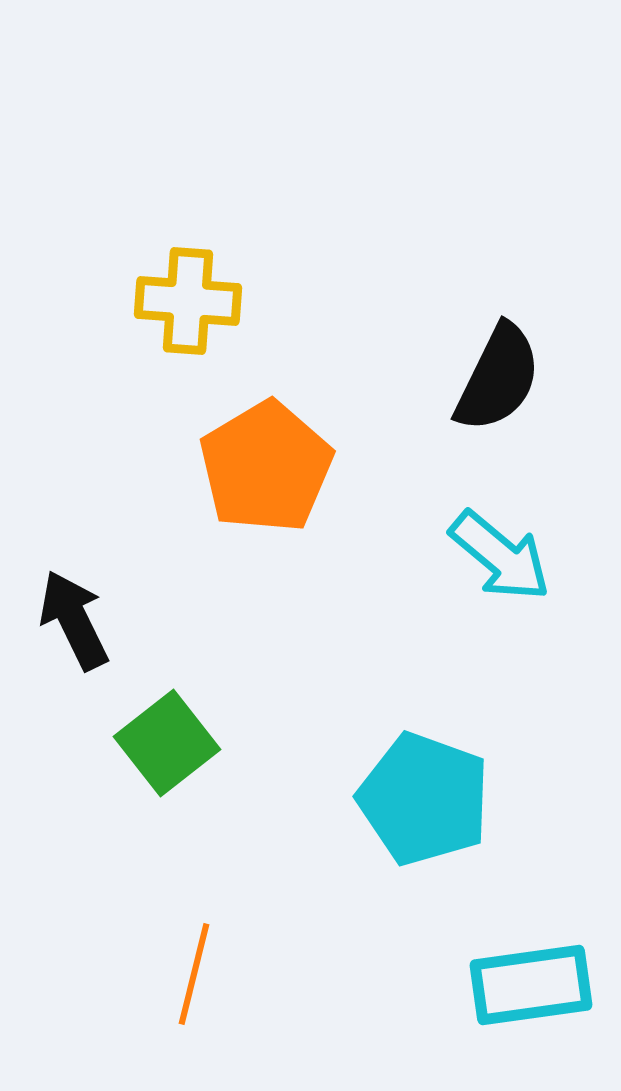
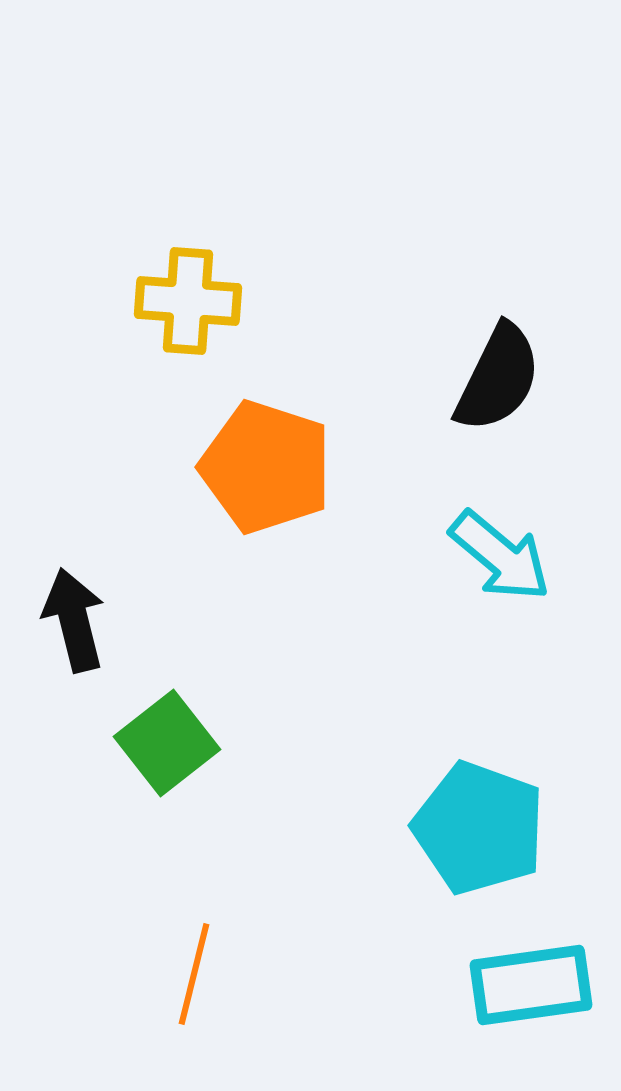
orange pentagon: rotated 23 degrees counterclockwise
black arrow: rotated 12 degrees clockwise
cyan pentagon: moved 55 px right, 29 px down
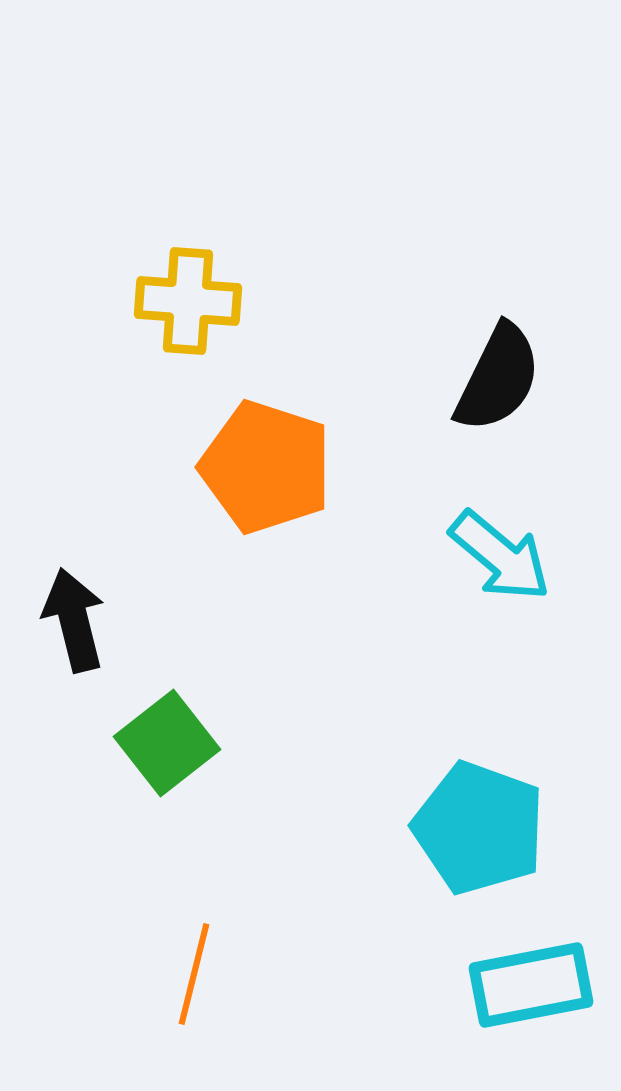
cyan rectangle: rotated 3 degrees counterclockwise
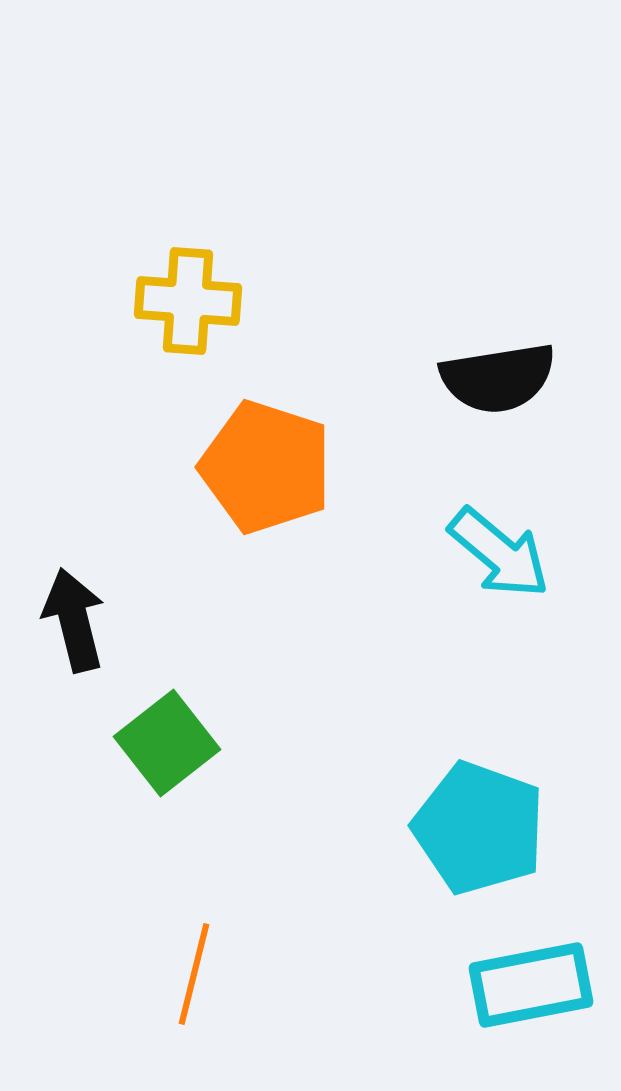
black semicircle: rotated 55 degrees clockwise
cyan arrow: moved 1 px left, 3 px up
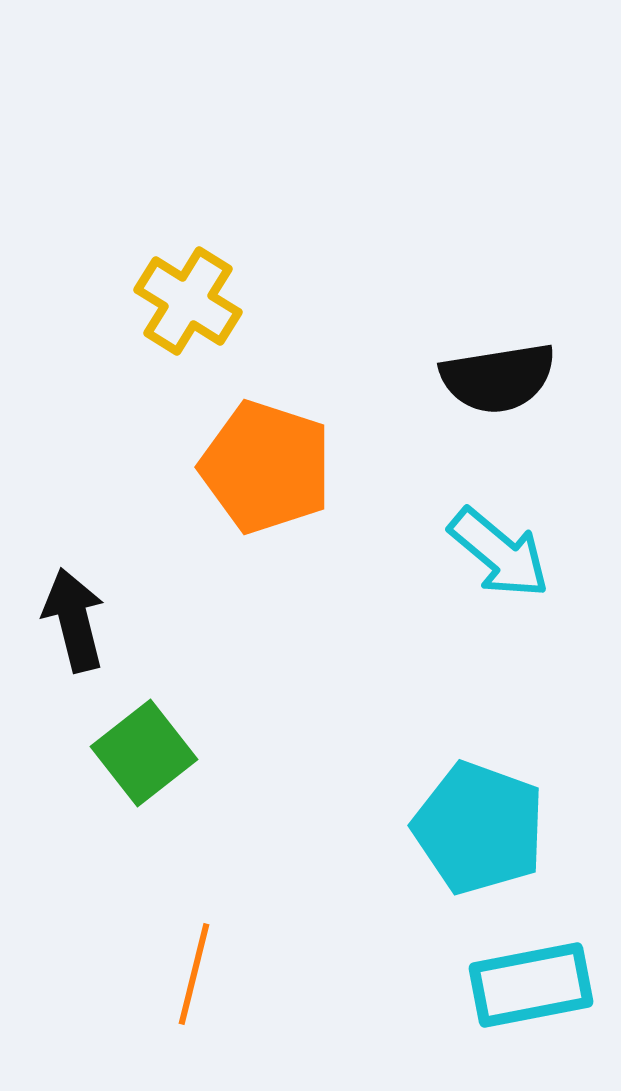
yellow cross: rotated 28 degrees clockwise
green square: moved 23 px left, 10 px down
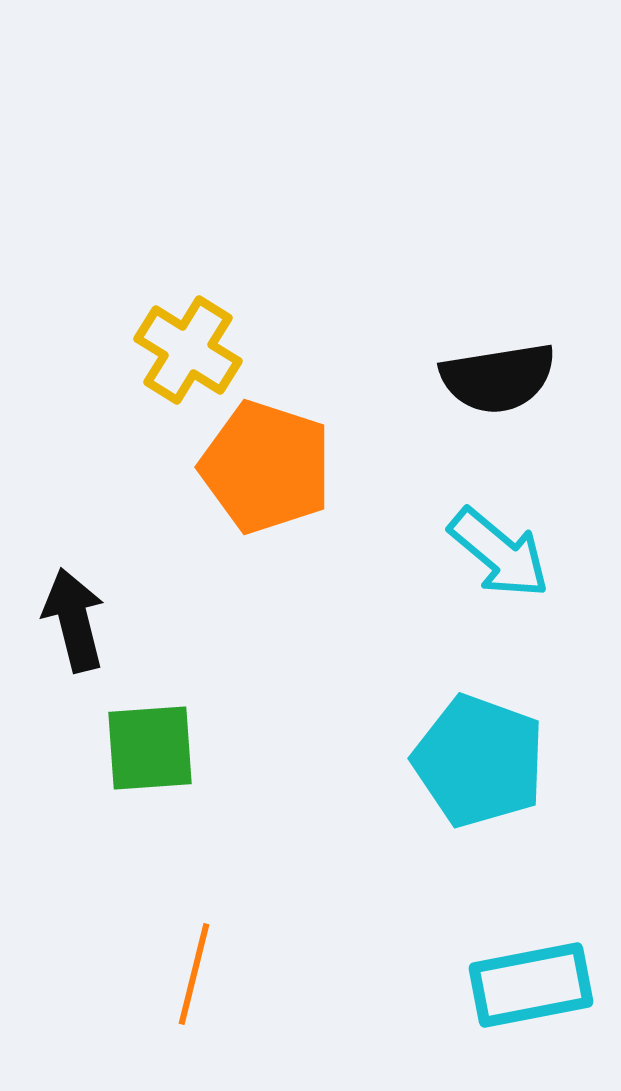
yellow cross: moved 49 px down
green square: moved 6 px right, 5 px up; rotated 34 degrees clockwise
cyan pentagon: moved 67 px up
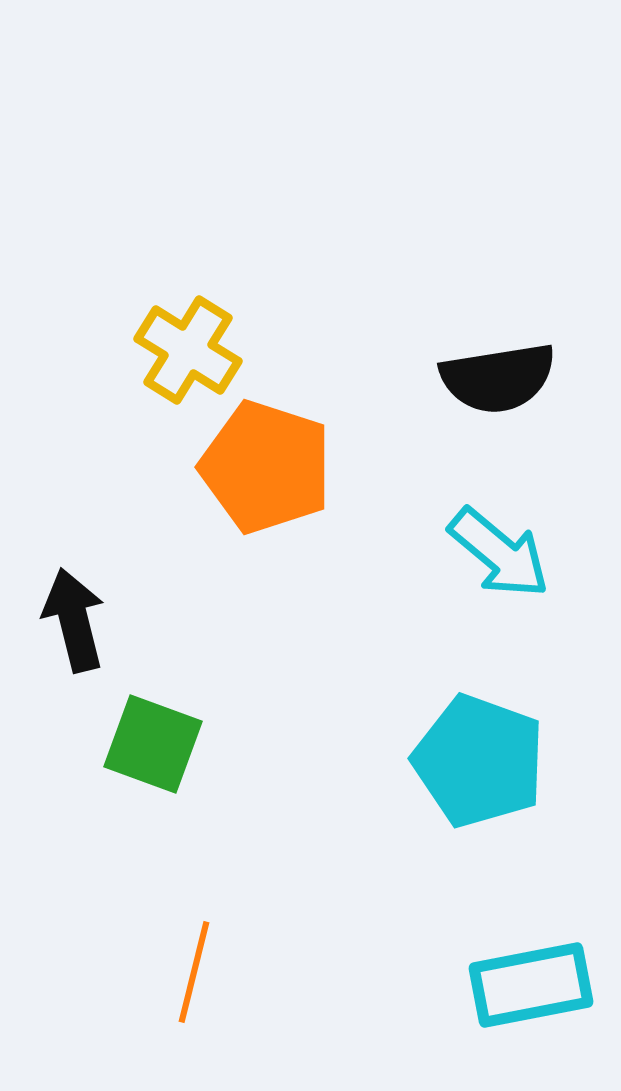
green square: moved 3 px right, 4 px up; rotated 24 degrees clockwise
orange line: moved 2 px up
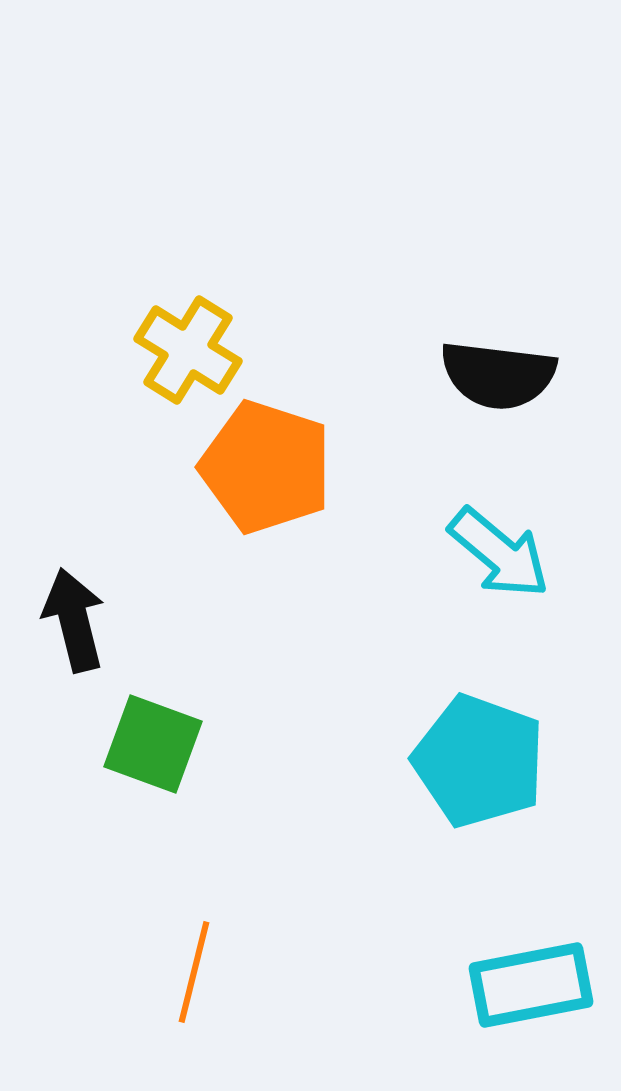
black semicircle: moved 3 px up; rotated 16 degrees clockwise
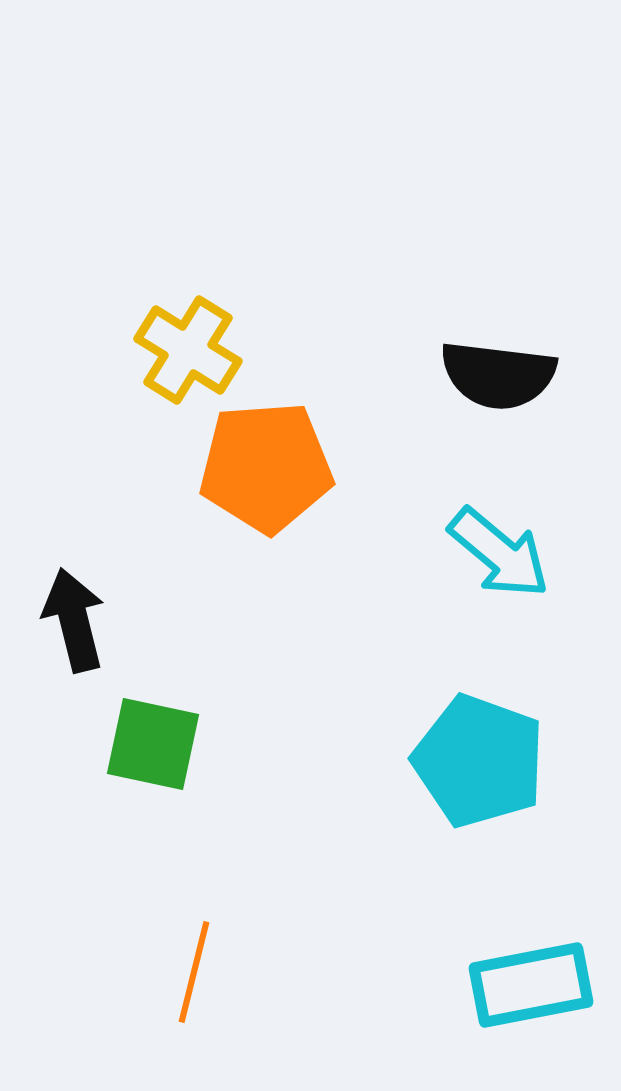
orange pentagon: rotated 22 degrees counterclockwise
green square: rotated 8 degrees counterclockwise
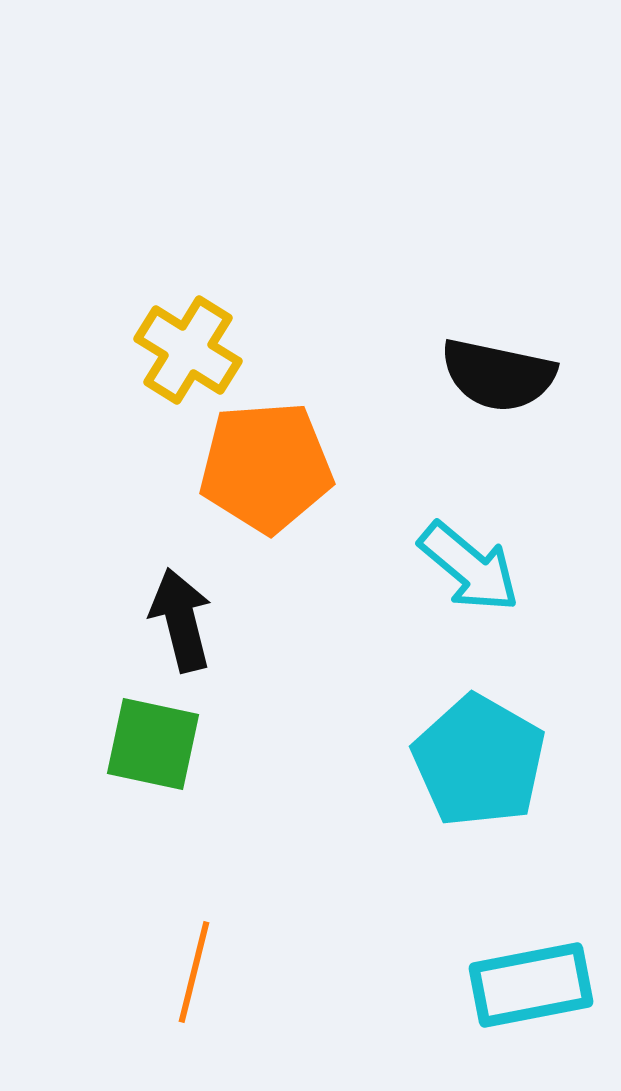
black semicircle: rotated 5 degrees clockwise
cyan arrow: moved 30 px left, 14 px down
black arrow: moved 107 px right
cyan pentagon: rotated 10 degrees clockwise
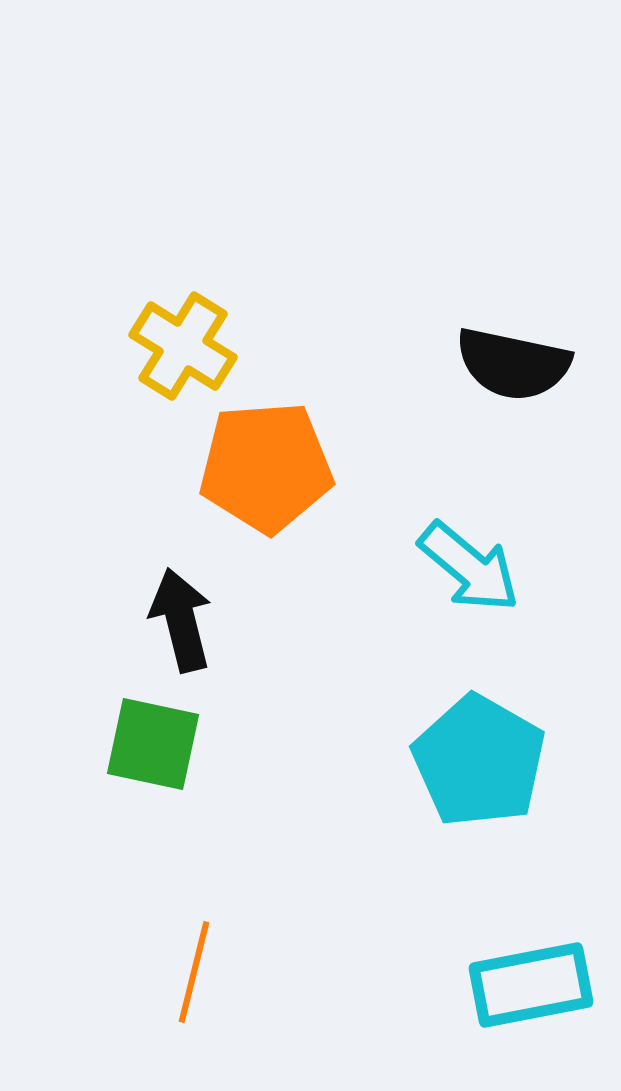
yellow cross: moved 5 px left, 4 px up
black semicircle: moved 15 px right, 11 px up
